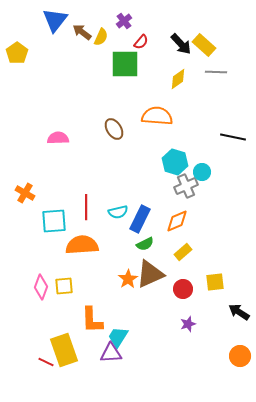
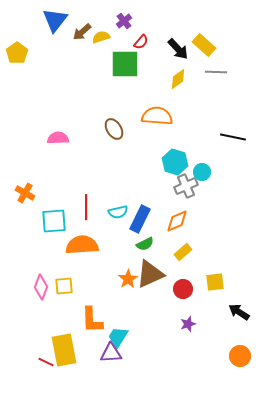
brown arrow at (82, 32): rotated 78 degrees counterclockwise
yellow semicircle at (101, 37): rotated 132 degrees counterclockwise
black arrow at (181, 44): moved 3 px left, 5 px down
yellow rectangle at (64, 350): rotated 8 degrees clockwise
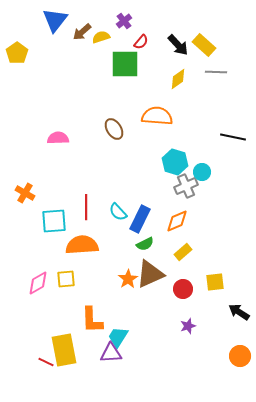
black arrow at (178, 49): moved 4 px up
cyan semicircle at (118, 212): rotated 60 degrees clockwise
yellow square at (64, 286): moved 2 px right, 7 px up
pink diamond at (41, 287): moved 3 px left, 4 px up; rotated 40 degrees clockwise
purple star at (188, 324): moved 2 px down
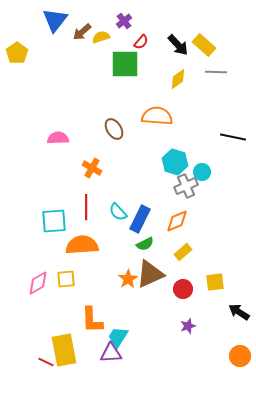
orange cross at (25, 193): moved 67 px right, 25 px up
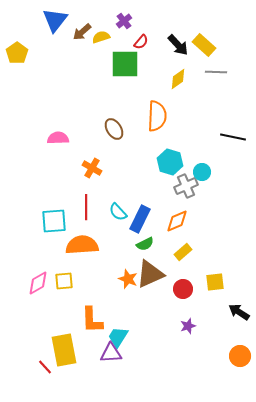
orange semicircle at (157, 116): rotated 88 degrees clockwise
cyan hexagon at (175, 162): moved 5 px left
yellow square at (66, 279): moved 2 px left, 2 px down
orange star at (128, 279): rotated 18 degrees counterclockwise
red line at (46, 362): moved 1 px left, 5 px down; rotated 21 degrees clockwise
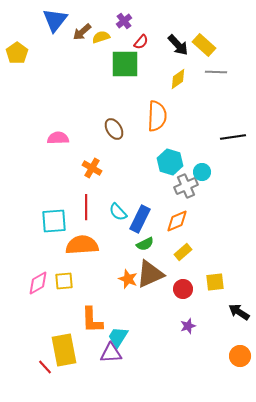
black line at (233, 137): rotated 20 degrees counterclockwise
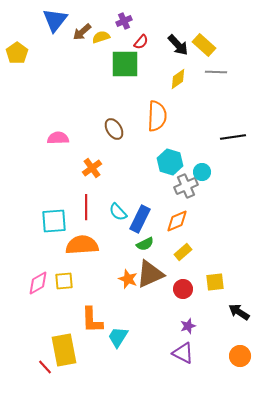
purple cross at (124, 21): rotated 14 degrees clockwise
orange cross at (92, 168): rotated 24 degrees clockwise
purple triangle at (111, 353): moved 72 px right; rotated 30 degrees clockwise
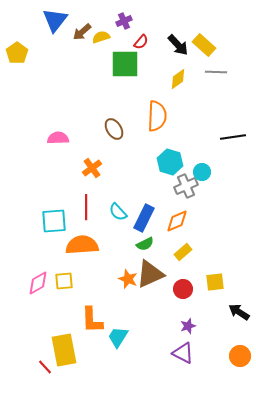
blue rectangle at (140, 219): moved 4 px right, 1 px up
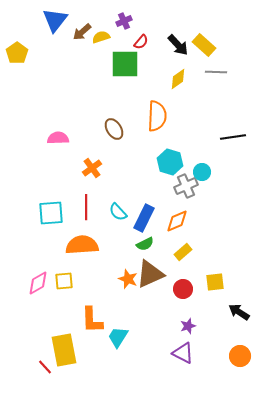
cyan square at (54, 221): moved 3 px left, 8 px up
